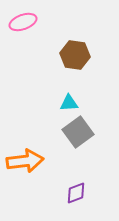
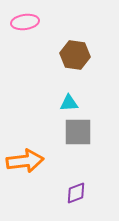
pink ellipse: moved 2 px right; rotated 12 degrees clockwise
gray square: rotated 36 degrees clockwise
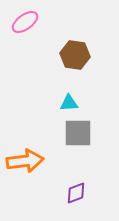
pink ellipse: rotated 28 degrees counterclockwise
gray square: moved 1 px down
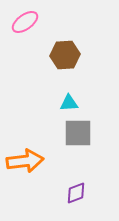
brown hexagon: moved 10 px left; rotated 12 degrees counterclockwise
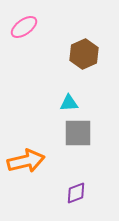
pink ellipse: moved 1 px left, 5 px down
brown hexagon: moved 19 px right, 1 px up; rotated 20 degrees counterclockwise
orange arrow: moved 1 px right; rotated 6 degrees counterclockwise
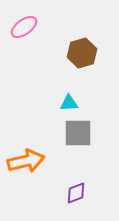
brown hexagon: moved 2 px left, 1 px up; rotated 8 degrees clockwise
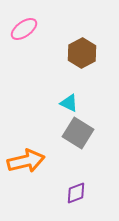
pink ellipse: moved 2 px down
brown hexagon: rotated 12 degrees counterclockwise
cyan triangle: rotated 30 degrees clockwise
gray square: rotated 32 degrees clockwise
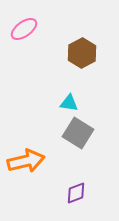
cyan triangle: rotated 18 degrees counterclockwise
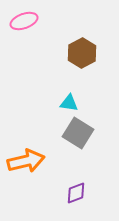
pink ellipse: moved 8 px up; rotated 16 degrees clockwise
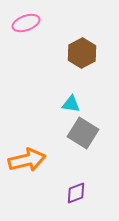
pink ellipse: moved 2 px right, 2 px down
cyan triangle: moved 2 px right, 1 px down
gray square: moved 5 px right
orange arrow: moved 1 px right, 1 px up
